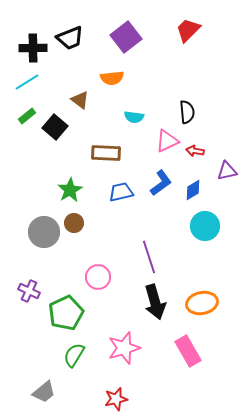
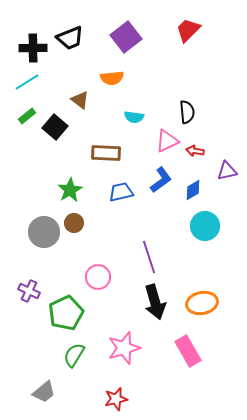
blue L-shape: moved 3 px up
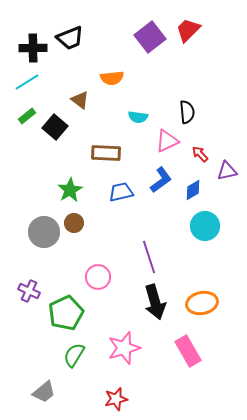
purple square: moved 24 px right
cyan semicircle: moved 4 px right
red arrow: moved 5 px right, 3 px down; rotated 36 degrees clockwise
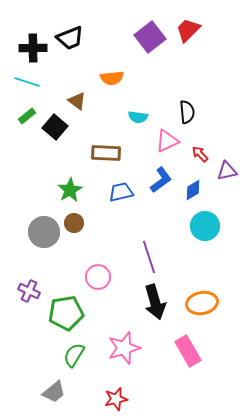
cyan line: rotated 50 degrees clockwise
brown triangle: moved 3 px left, 1 px down
green pentagon: rotated 16 degrees clockwise
gray trapezoid: moved 10 px right
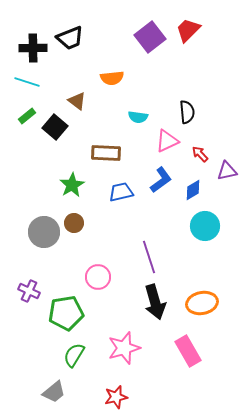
green star: moved 2 px right, 5 px up
red star: moved 2 px up
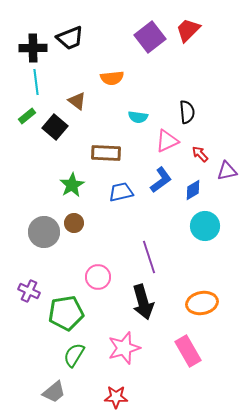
cyan line: moved 9 px right; rotated 65 degrees clockwise
black arrow: moved 12 px left
red star: rotated 15 degrees clockwise
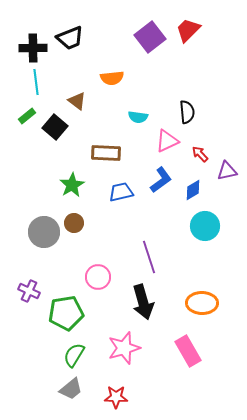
orange ellipse: rotated 12 degrees clockwise
gray trapezoid: moved 17 px right, 3 px up
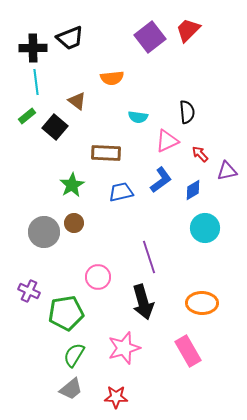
cyan circle: moved 2 px down
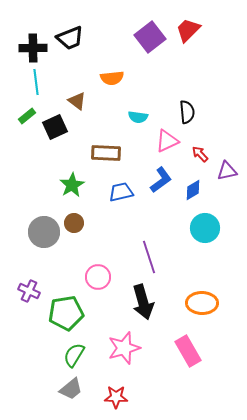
black square: rotated 25 degrees clockwise
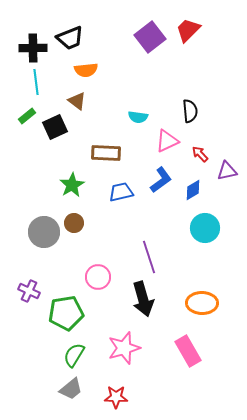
orange semicircle: moved 26 px left, 8 px up
black semicircle: moved 3 px right, 1 px up
black arrow: moved 3 px up
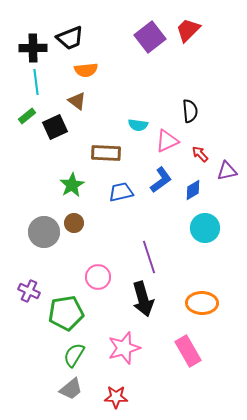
cyan semicircle: moved 8 px down
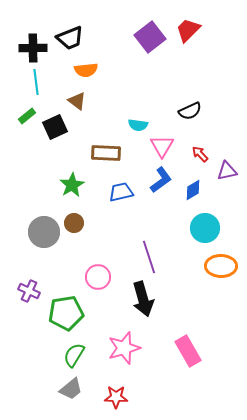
black semicircle: rotated 70 degrees clockwise
pink triangle: moved 5 px left, 5 px down; rotated 35 degrees counterclockwise
orange ellipse: moved 19 px right, 37 px up
